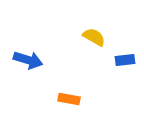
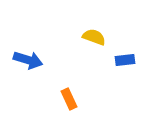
yellow semicircle: rotated 10 degrees counterclockwise
orange rectangle: rotated 55 degrees clockwise
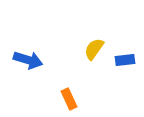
yellow semicircle: moved 12 px down; rotated 75 degrees counterclockwise
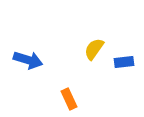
blue rectangle: moved 1 px left, 2 px down
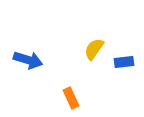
orange rectangle: moved 2 px right, 1 px up
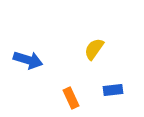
blue rectangle: moved 11 px left, 28 px down
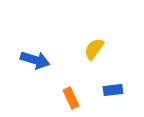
blue arrow: moved 7 px right
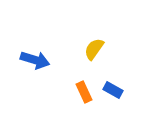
blue rectangle: rotated 36 degrees clockwise
orange rectangle: moved 13 px right, 6 px up
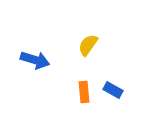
yellow semicircle: moved 6 px left, 4 px up
orange rectangle: rotated 20 degrees clockwise
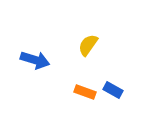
orange rectangle: moved 1 px right; rotated 65 degrees counterclockwise
